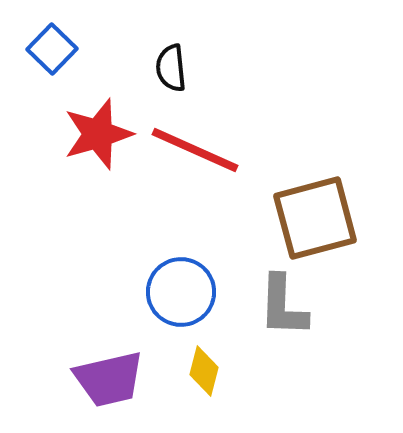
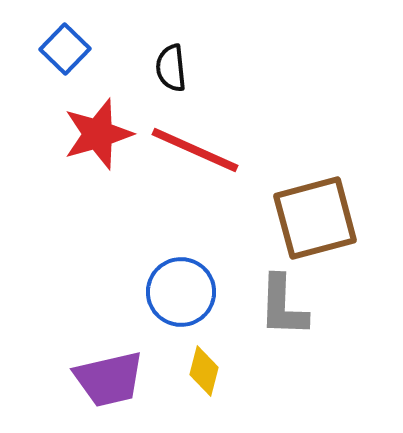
blue square: moved 13 px right
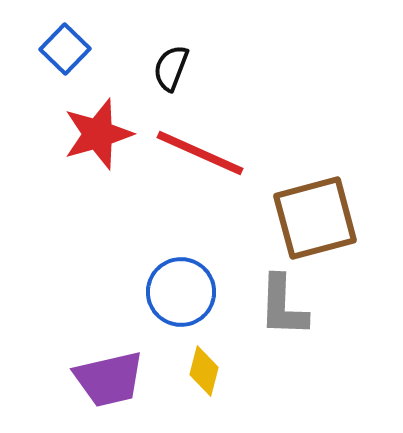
black semicircle: rotated 27 degrees clockwise
red line: moved 5 px right, 3 px down
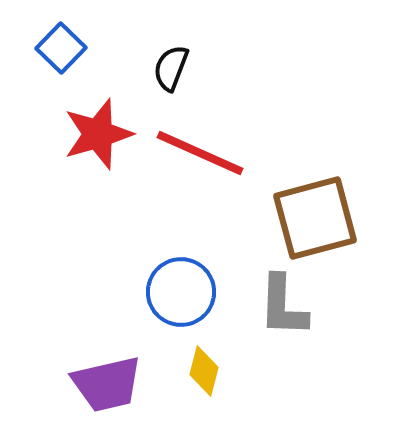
blue square: moved 4 px left, 1 px up
purple trapezoid: moved 2 px left, 5 px down
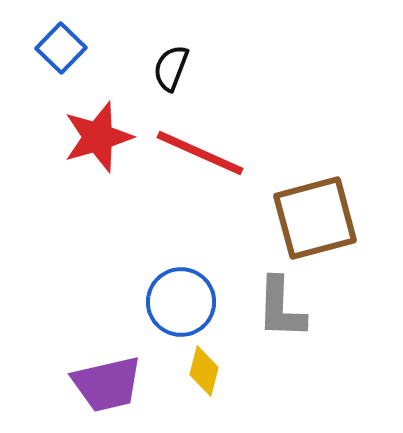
red star: moved 3 px down
blue circle: moved 10 px down
gray L-shape: moved 2 px left, 2 px down
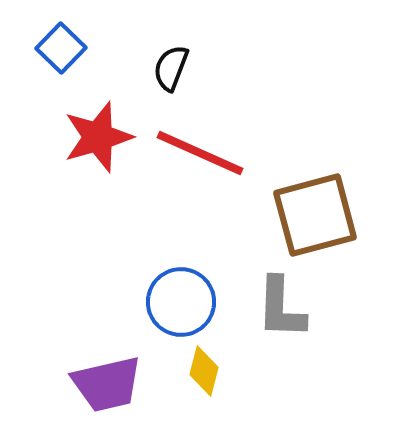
brown square: moved 3 px up
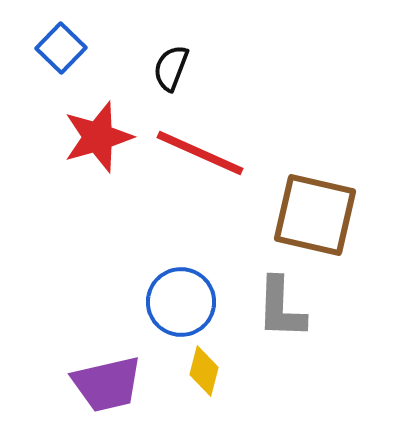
brown square: rotated 28 degrees clockwise
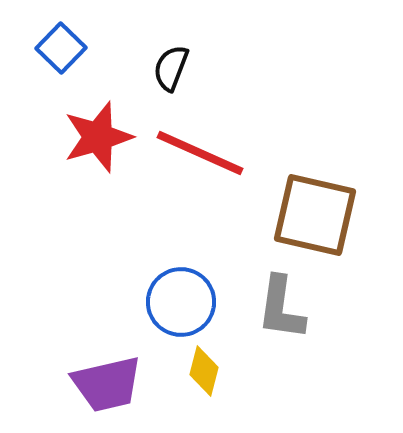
gray L-shape: rotated 6 degrees clockwise
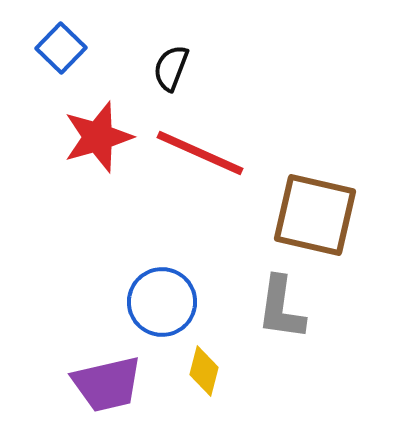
blue circle: moved 19 px left
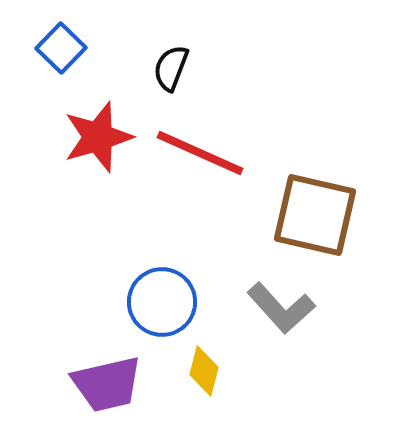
gray L-shape: rotated 50 degrees counterclockwise
